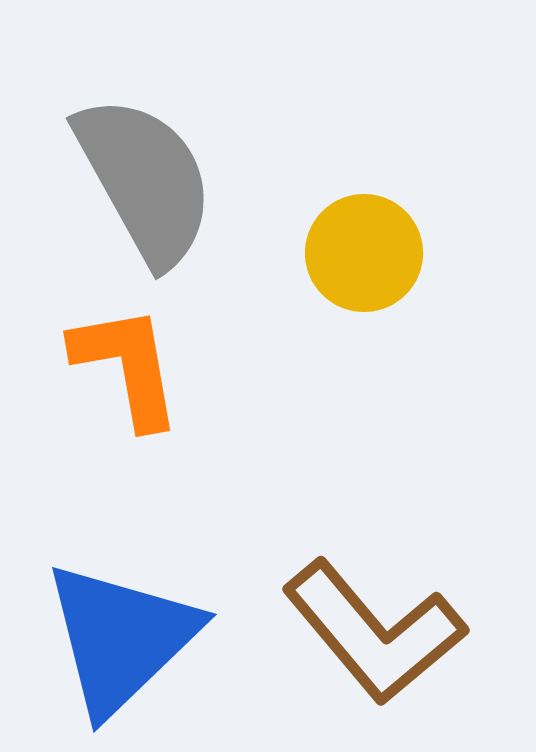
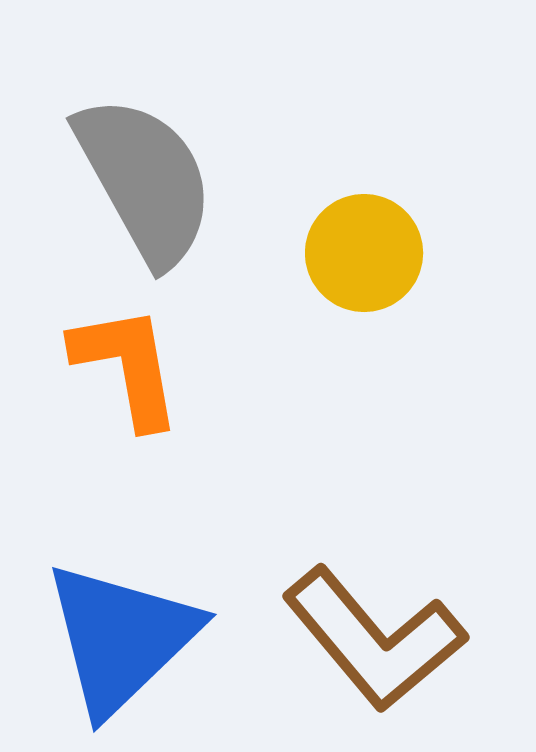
brown L-shape: moved 7 px down
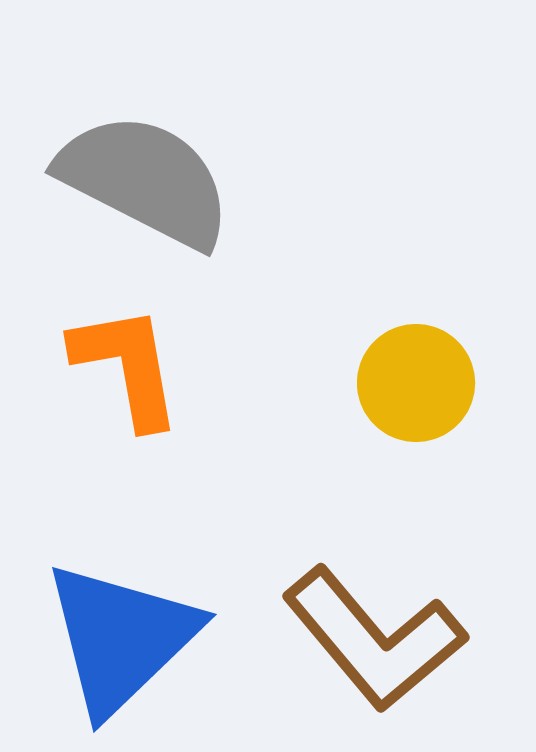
gray semicircle: rotated 34 degrees counterclockwise
yellow circle: moved 52 px right, 130 px down
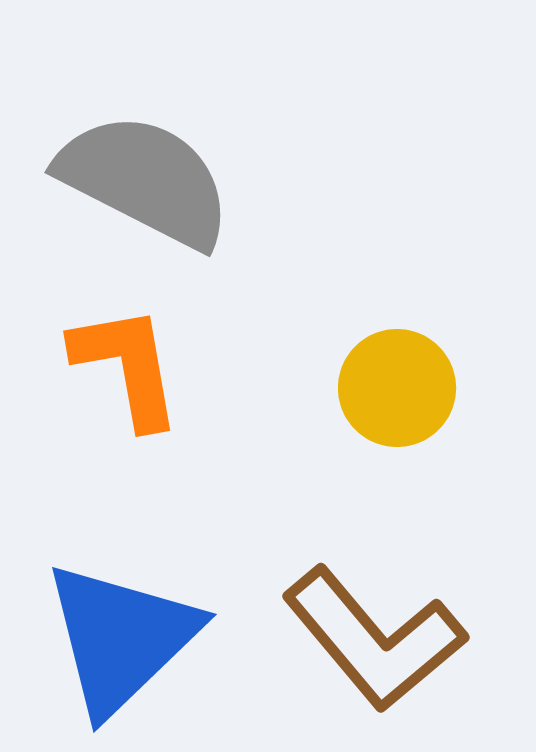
yellow circle: moved 19 px left, 5 px down
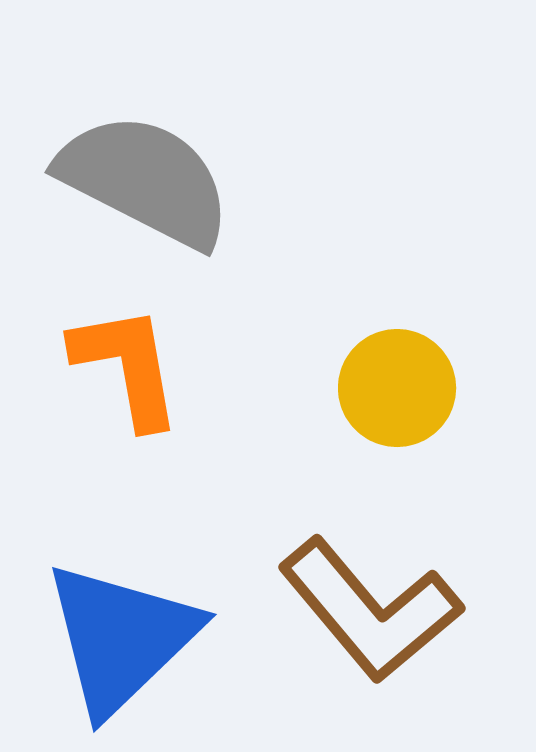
brown L-shape: moved 4 px left, 29 px up
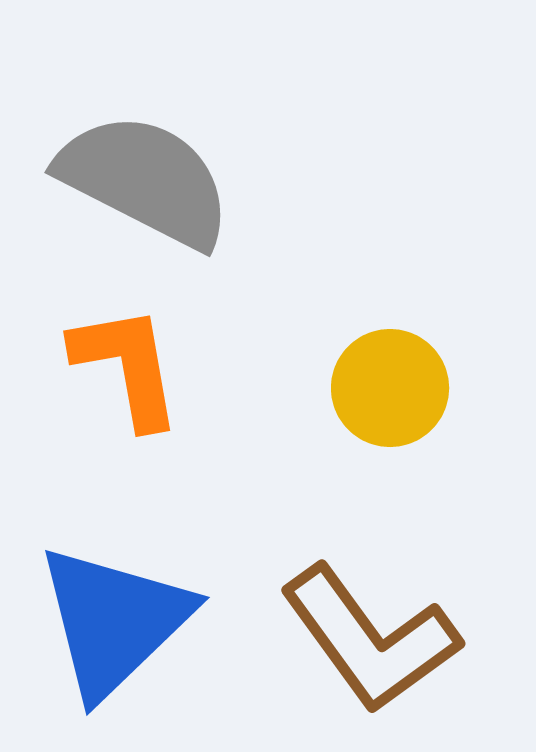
yellow circle: moved 7 px left
brown L-shape: moved 29 px down; rotated 4 degrees clockwise
blue triangle: moved 7 px left, 17 px up
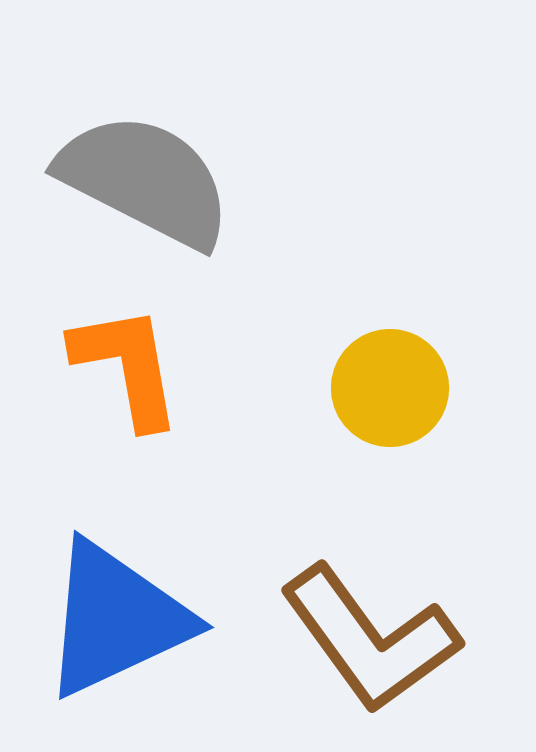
blue triangle: moved 2 px right, 2 px up; rotated 19 degrees clockwise
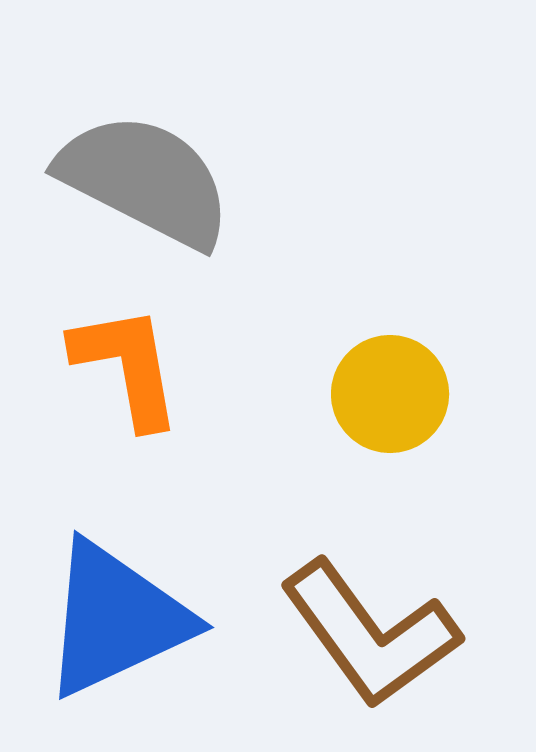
yellow circle: moved 6 px down
brown L-shape: moved 5 px up
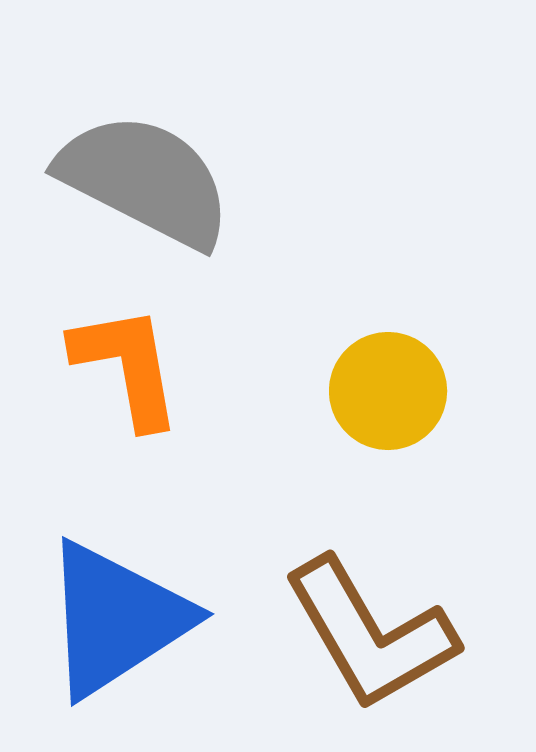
yellow circle: moved 2 px left, 3 px up
blue triangle: rotated 8 degrees counterclockwise
brown L-shape: rotated 6 degrees clockwise
